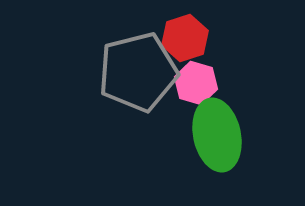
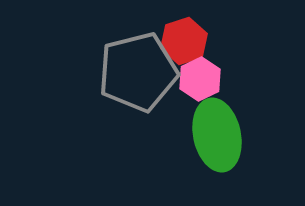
red hexagon: moved 1 px left, 3 px down
pink hexagon: moved 4 px right, 4 px up; rotated 18 degrees clockwise
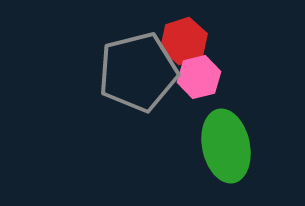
pink hexagon: moved 1 px left, 2 px up; rotated 12 degrees clockwise
green ellipse: moved 9 px right, 11 px down
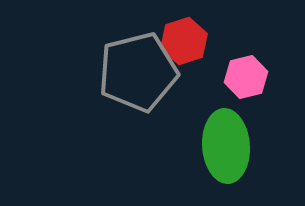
pink hexagon: moved 47 px right
green ellipse: rotated 8 degrees clockwise
